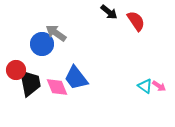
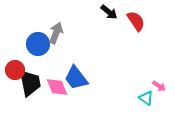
gray arrow: rotated 75 degrees clockwise
blue circle: moved 4 px left
red circle: moved 1 px left
cyan triangle: moved 1 px right, 12 px down
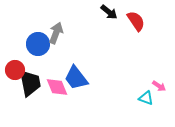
cyan triangle: rotated 14 degrees counterclockwise
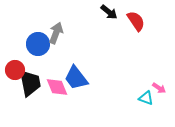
pink arrow: moved 2 px down
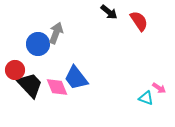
red semicircle: moved 3 px right
black trapezoid: moved 2 px down; rotated 32 degrees counterclockwise
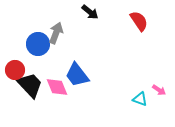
black arrow: moved 19 px left
blue trapezoid: moved 1 px right, 3 px up
pink arrow: moved 2 px down
cyan triangle: moved 6 px left, 1 px down
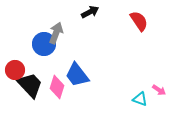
black arrow: rotated 66 degrees counterclockwise
blue circle: moved 6 px right
pink diamond: rotated 40 degrees clockwise
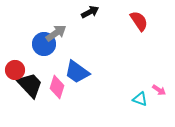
gray arrow: rotated 35 degrees clockwise
blue trapezoid: moved 3 px up; rotated 16 degrees counterclockwise
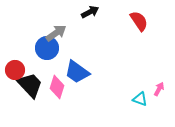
blue circle: moved 3 px right, 4 px down
pink arrow: moved 1 px up; rotated 96 degrees counterclockwise
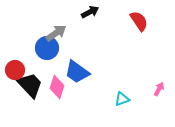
cyan triangle: moved 18 px left; rotated 42 degrees counterclockwise
